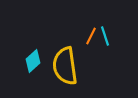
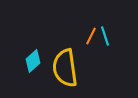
yellow semicircle: moved 2 px down
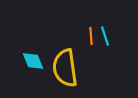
orange line: rotated 30 degrees counterclockwise
cyan diamond: rotated 70 degrees counterclockwise
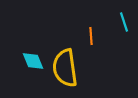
cyan line: moved 19 px right, 14 px up
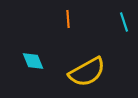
orange line: moved 23 px left, 17 px up
yellow semicircle: moved 22 px right, 4 px down; rotated 111 degrees counterclockwise
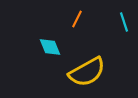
orange line: moved 9 px right; rotated 30 degrees clockwise
cyan diamond: moved 17 px right, 14 px up
